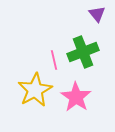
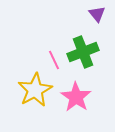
pink line: rotated 12 degrees counterclockwise
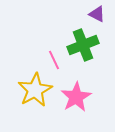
purple triangle: rotated 24 degrees counterclockwise
green cross: moved 7 px up
pink star: rotated 8 degrees clockwise
